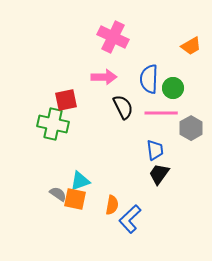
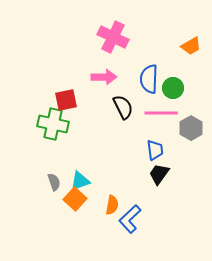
gray semicircle: moved 4 px left, 12 px up; rotated 36 degrees clockwise
orange square: rotated 30 degrees clockwise
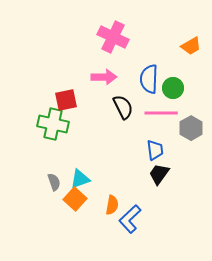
cyan triangle: moved 2 px up
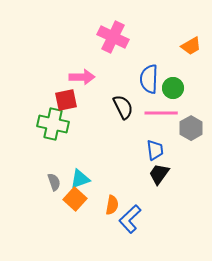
pink arrow: moved 22 px left
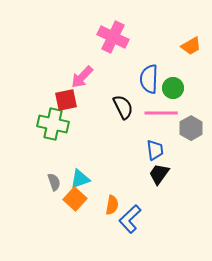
pink arrow: rotated 135 degrees clockwise
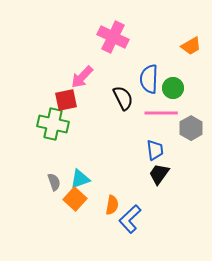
black semicircle: moved 9 px up
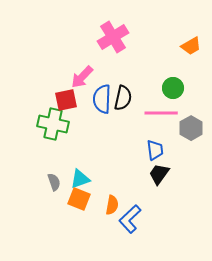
pink cross: rotated 32 degrees clockwise
blue semicircle: moved 47 px left, 20 px down
black semicircle: rotated 40 degrees clockwise
orange square: moved 4 px right; rotated 20 degrees counterclockwise
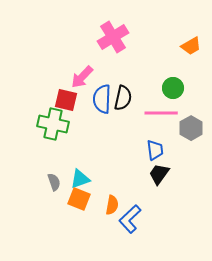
red square: rotated 25 degrees clockwise
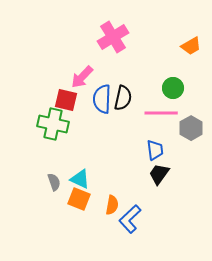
cyan triangle: rotated 45 degrees clockwise
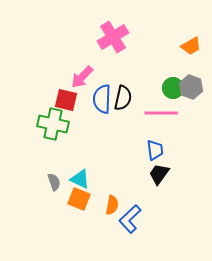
gray hexagon: moved 41 px up; rotated 10 degrees counterclockwise
